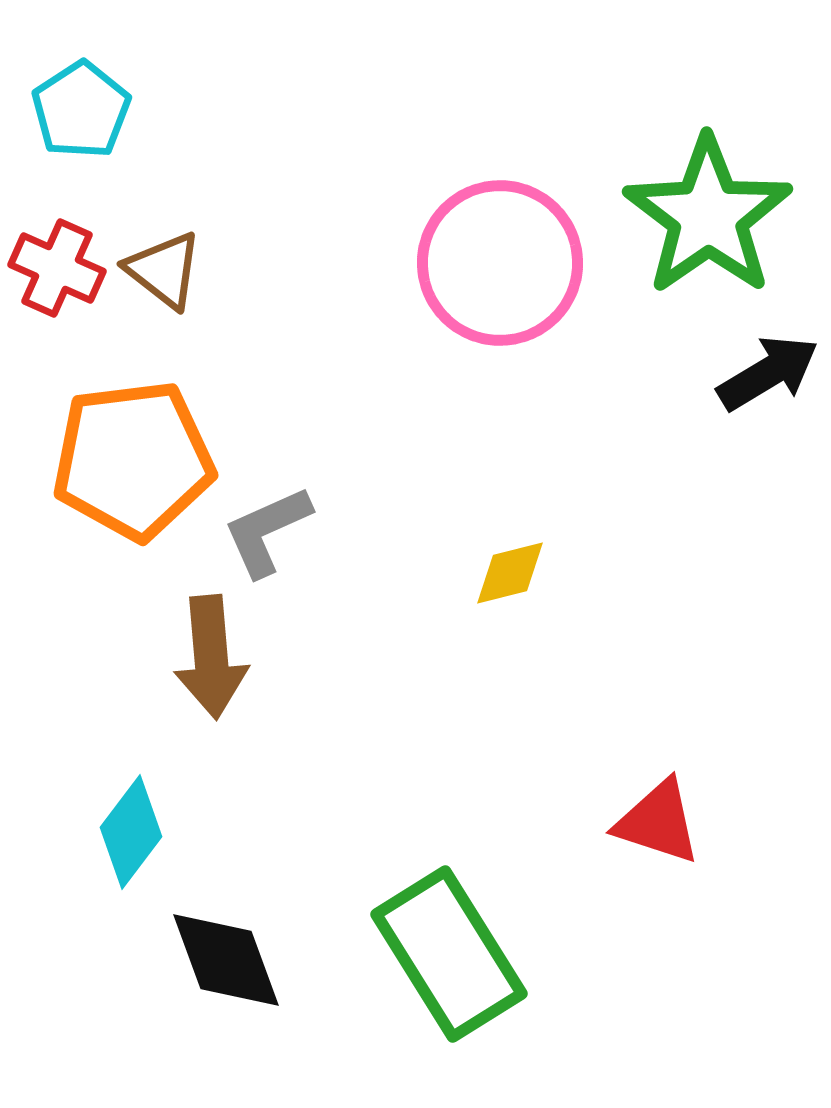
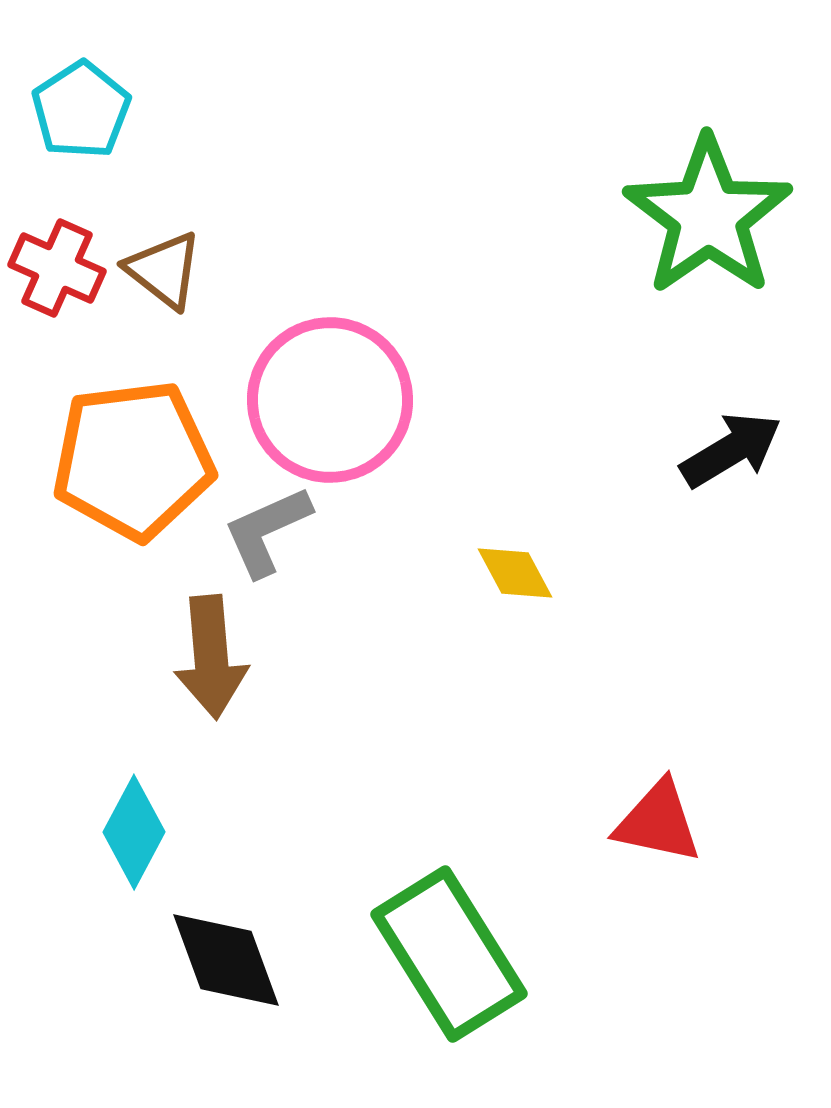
pink circle: moved 170 px left, 137 px down
black arrow: moved 37 px left, 77 px down
yellow diamond: moved 5 px right; rotated 76 degrees clockwise
red triangle: rotated 6 degrees counterclockwise
cyan diamond: moved 3 px right; rotated 9 degrees counterclockwise
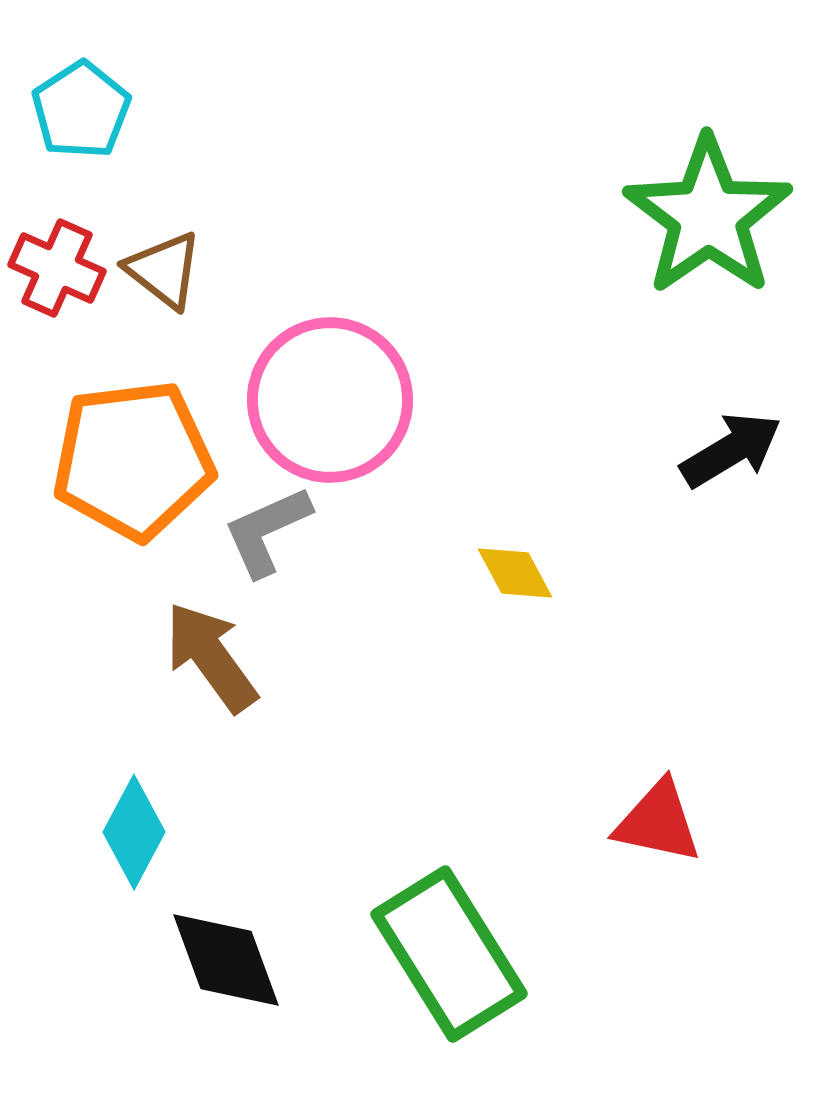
brown arrow: rotated 149 degrees clockwise
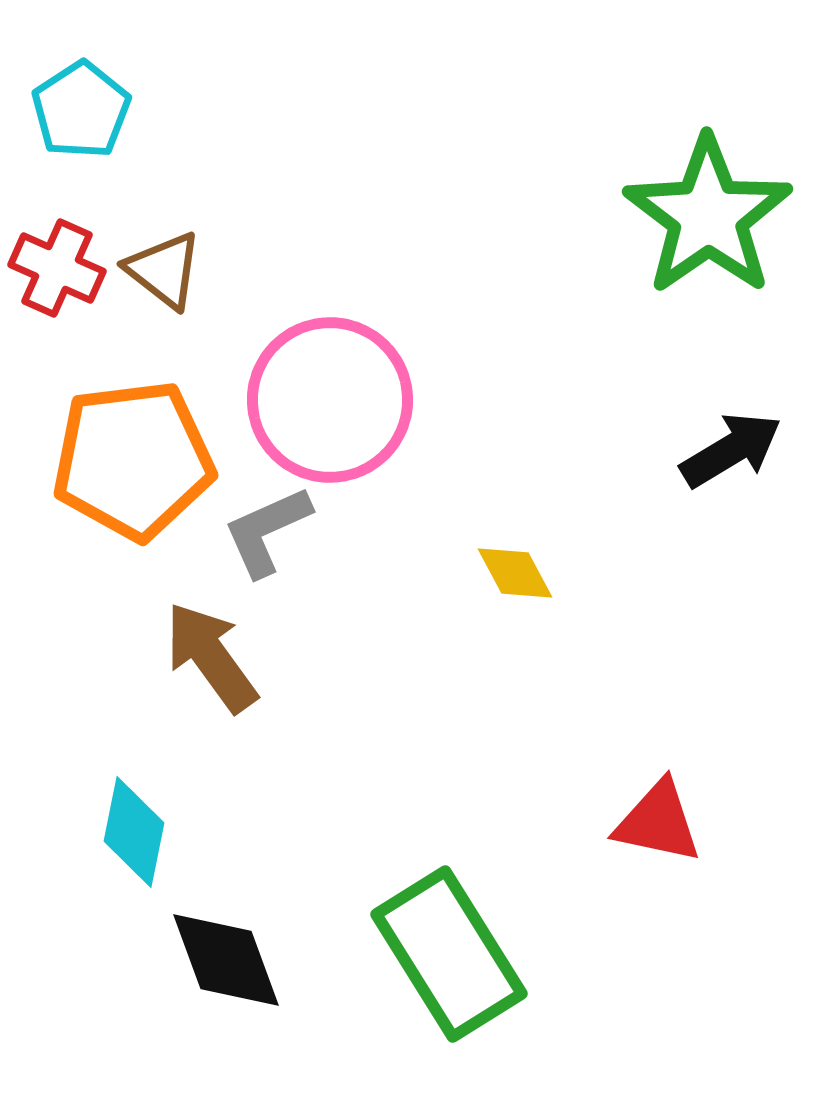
cyan diamond: rotated 17 degrees counterclockwise
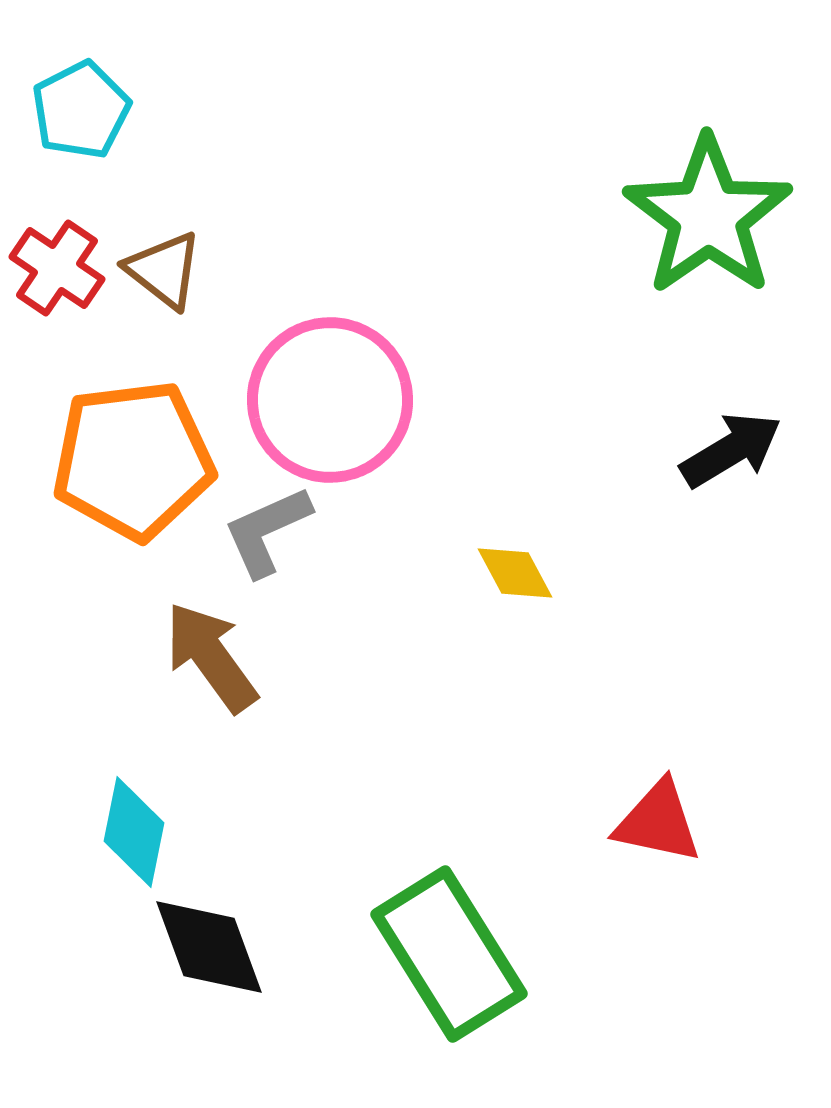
cyan pentagon: rotated 6 degrees clockwise
red cross: rotated 10 degrees clockwise
black diamond: moved 17 px left, 13 px up
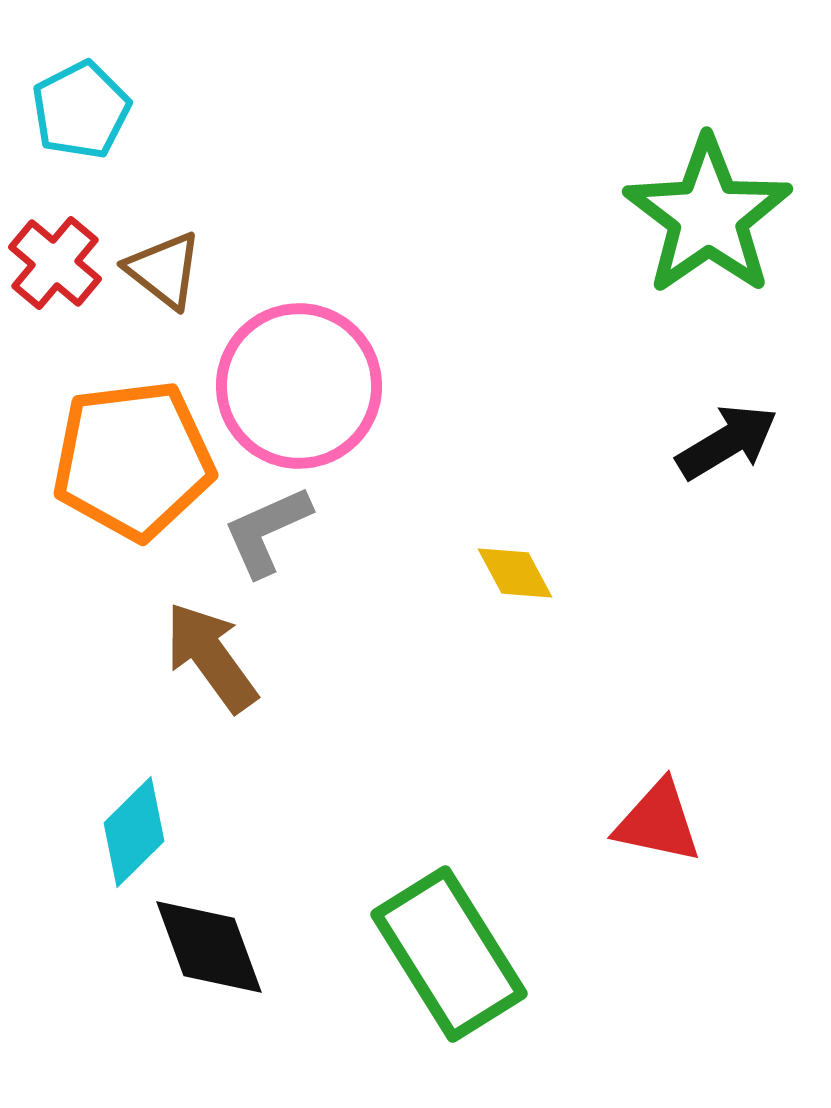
red cross: moved 2 px left, 5 px up; rotated 6 degrees clockwise
pink circle: moved 31 px left, 14 px up
black arrow: moved 4 px left, 8 px up
cyan diamond: rotated 34 degrees clockwise
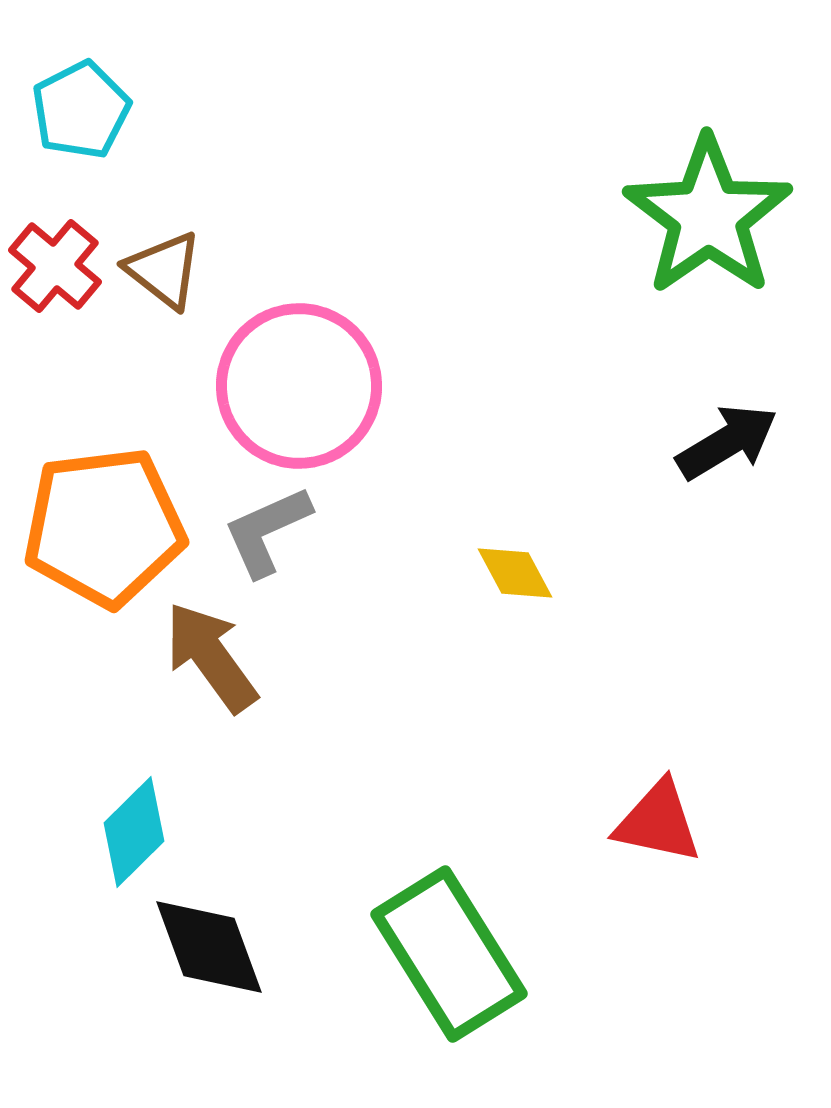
red cross: moved 3 px down
orange pentagon: moved 29 px left, 67 px down
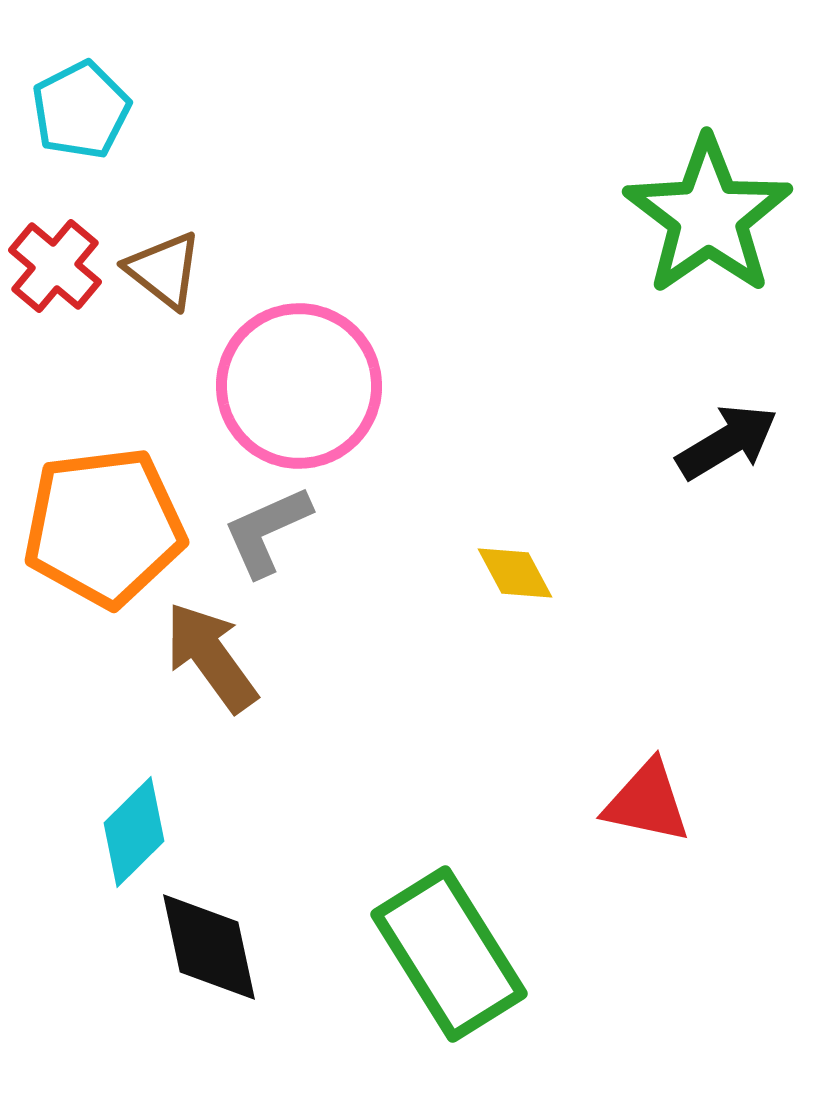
red triangle: moved 11 px left, 20 px up
black diamond: rotated 8 degrees clockwise
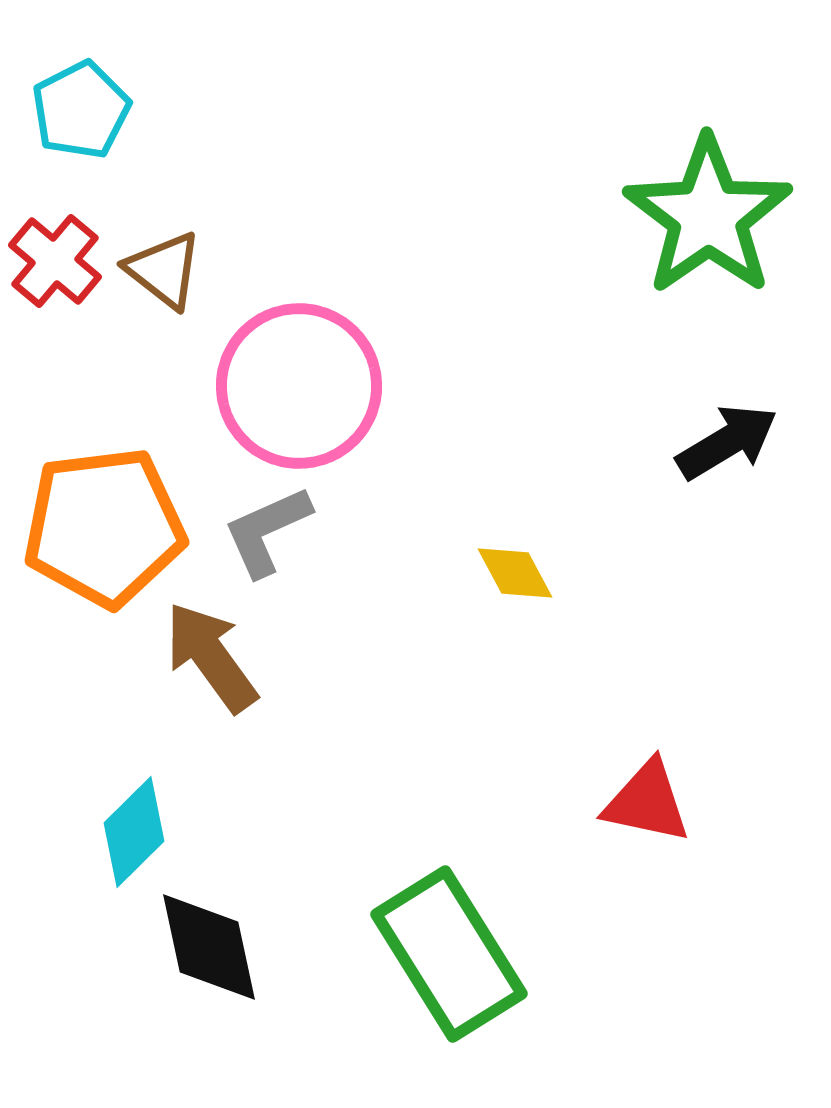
red cross: moved 5 px up
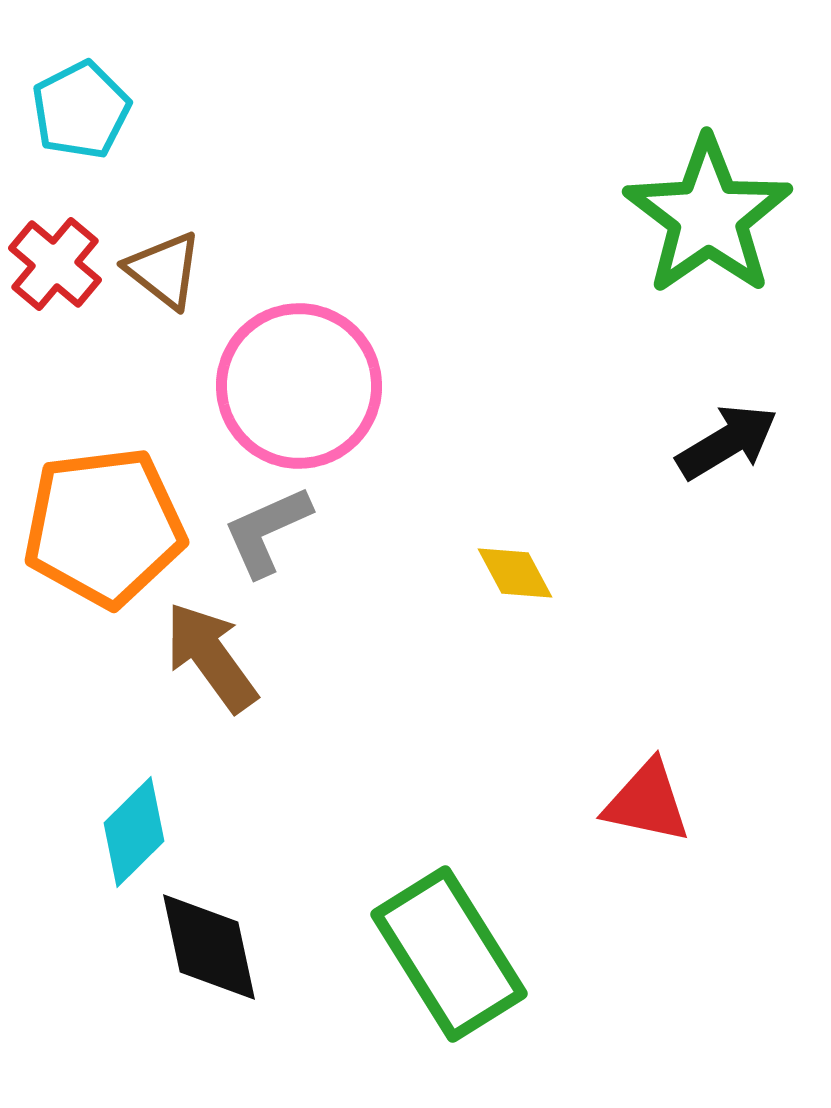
red cross: moved 3 px down
